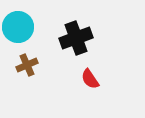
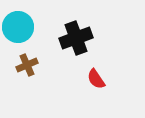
red semicircle: moved 6 px right
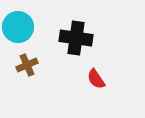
black cross: rotated 28 degrees clockwise
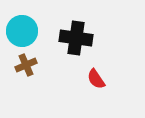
cyan circle: moved 4 px right, 4 px down
brown cross: moved 1 px left
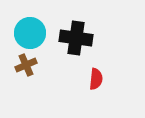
cyan circle: moved 8 px right, 2 px down
red semicircle: rotated 140 degrees counterclockwise
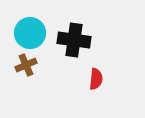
black cross: moved 2 px left, 2 px down
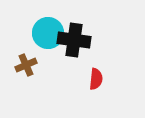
cyan circle: moved 18 px right
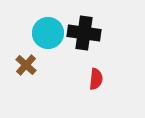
black cross: moved 10 px right, 7 px up
brown cross: rotated 25 degrees counterclockwise
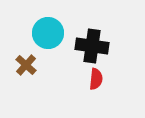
black cross: moved 8 px right, 13 px down
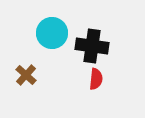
cyan circle: moved 4 px right
brown cross: moved 10 px down
